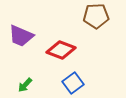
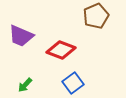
brown pentagon: rotated 20 degrees counterclockwise
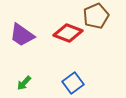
purple trapezoid: moved 1 px right, 1 px up; rotated 12 degrees clockwise
red diamond: moved 7 px right, 17 px up
green arrow: moved 1 px left, 2 px up
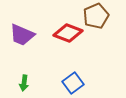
purple trapezoid: rotated 12 degrees counterclockwise
green arrow: rotated 35 degrees counterclockwise
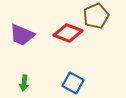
blue square: rotated 25 degrees counterclockwise
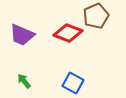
green arrow: moved 2 px up; rotated 133 degrees clockwise
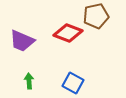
brown pentagon: rotated 10 degrees clockwise
purple trapezoid: moved 6 px down
green arrow: moved 5 px right; rotated 35 degrees clockwise
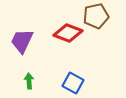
purple trapezoid: rotated 92 degrees clockwise
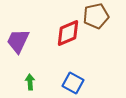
red diamond: rotated 44 degrees counterclockwise
purple trapezoid: moved 4 px left
green arrow: moved 1 px right, 1 px down
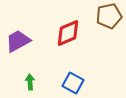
brown pentagon: moved 13 px right
purple trapezoid: rotated 36 degrees clockwise
